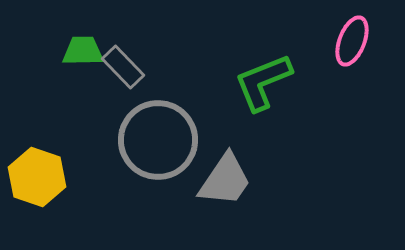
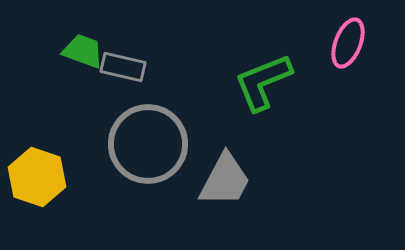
pink ellipse: moved 4 px left, 2 px down
green trapezoid: rotated 21 degrees clockwise
gray rectangle: rotated 33 degrees counterclockwise
gray circle: moved 10 px left, 4 px down
gray trapezoid: rotated 6 degrees counterclockwise
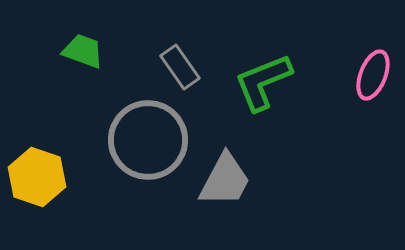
pink ellipse: moved 25 px right, 32 px down
gray rectangle: moved 57 px right; rotated 42 degrees clockwise
gray circle: moved 4 px up
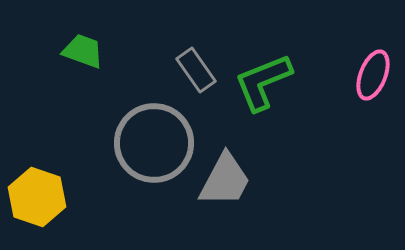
gray rectangle: moved 16 px right, 3 px down
gray circle: moved 6 px right, 3 px down
yellow hexagon: moved 20 px down
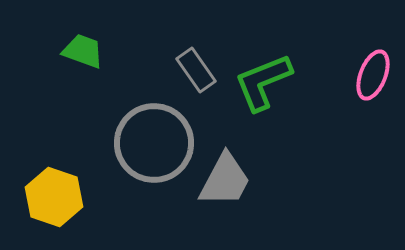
yellow hexagon: moved 17 px right
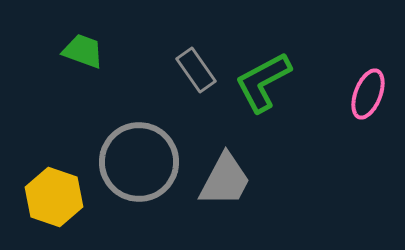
pink ellipse: moved 5 px left, 19 px down
green L-shape: rotated 6 degrees counterclockwise
gray circle: moved 15 px left, 19 px down
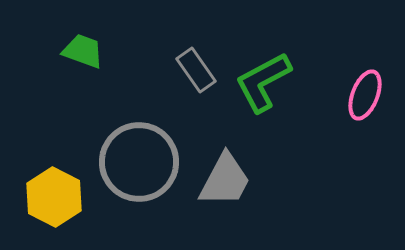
pink ellipse: moved 3 px left, 1 px down
yellow hexagon: rotated 8 degrees clockwise
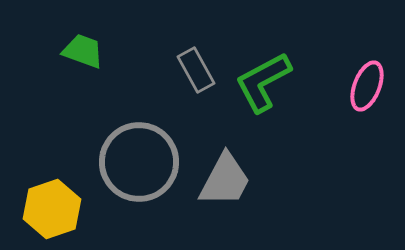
gray rectangle: rotated 6 degrees clockwise
pink ellipse: moved 2 px right, 9 px up
yellow hexagon: moved 2 px left, 12 px down; rotated 14 degrees clockwise
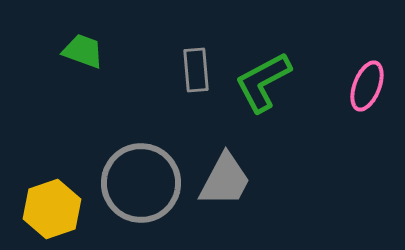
gray rectangle: rotated 24 degrees clockwise
gray circle: moved 2 px right, 21 px down
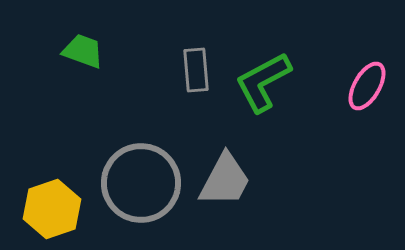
pink ellipse: rotated 9 degrees clockwise
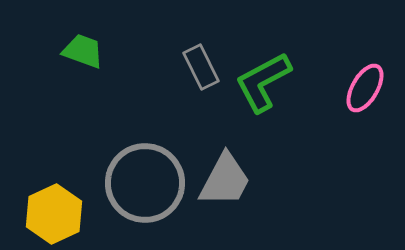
gray rectangle: moved 5 px right, 3 px up; rotated 21 degrees counterclockwise
pink ellipse: moved 2 px left, 2 px down
gray circle: moved 4 px right
yellow hexagon: moved 2 px right, 5 px down; rotated 6 degrees counterclockwise
